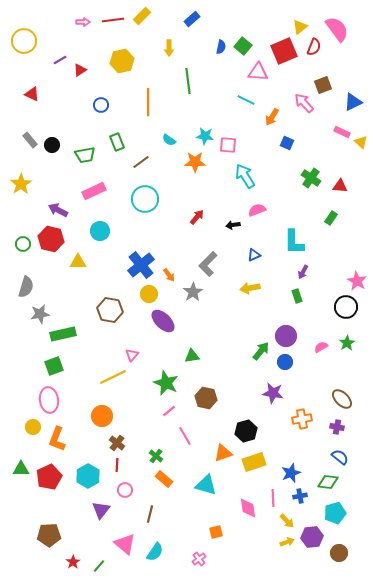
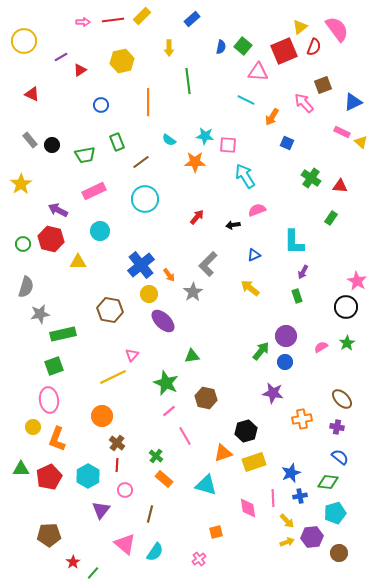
purple line at (60, 60): moved 1 px right, 3 px up
yellow arrow at (250, 288): rotated 48 degrees clockwise
green line at (99, 566): moved 6 px left, 7 px down
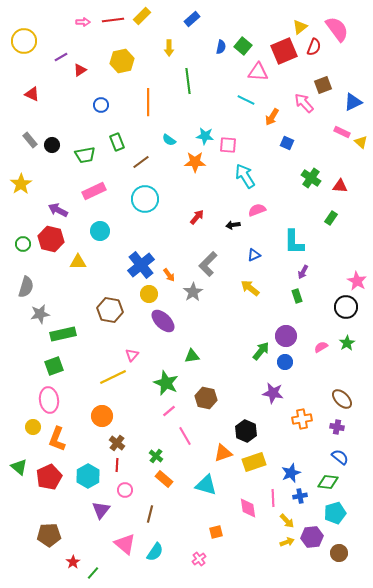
black hexagon at (246, 431): rotated 20 degrees counterclockwise
green triangle at (21, 469): moved 2 px left, 2 px up; rotated 42 degrees clockwise
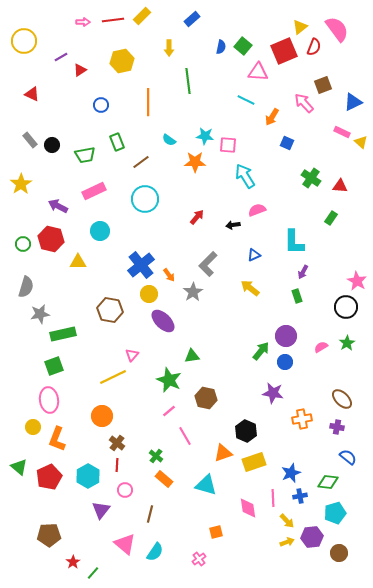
purple arrow at (58, 210): moved 4 px up
green star at (166, 383): moved 3 px right, 3 px up
blue semicircle at (340, 457): moved 8 px right
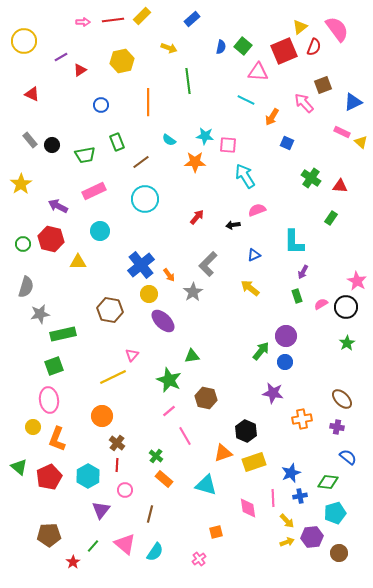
yellow arrow at (169, 48): rotated 70 degrees counterclockwise
pink semicircle at (321, 347): moved 43 px up
green line at (93, 573): moved 27 px up
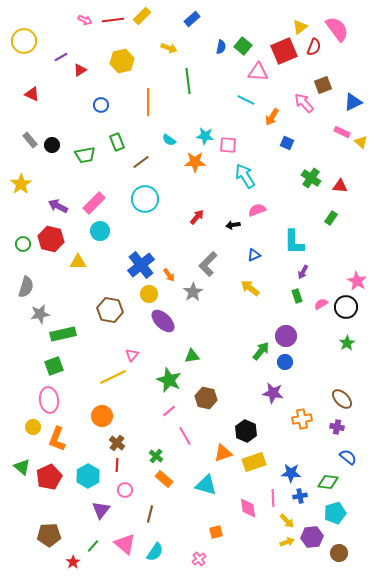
pink arrow at (83, 22): moved 2 px right, 2 px up; rotated 24 degrees clockwise
pink rectangle at (94, 191): moved 12 px down; rotated 20 degrees counterclockwise
green triangle at (19, 467): moved 3 px right
blue star at (291, 473): rotated 24 degrees clockwise
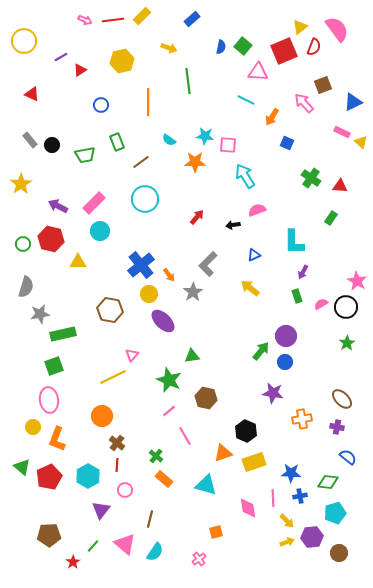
brown line at (150, 514): moved 5 px down
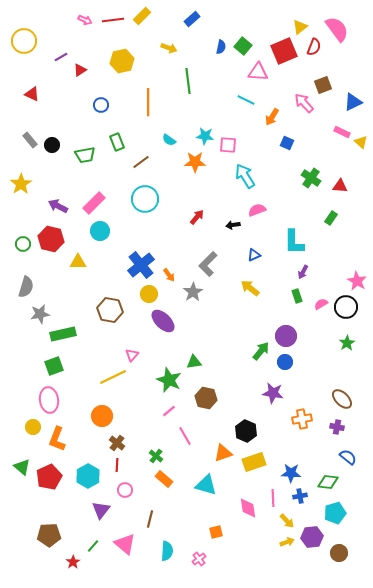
green triangle at (192, 356): moved 2 px right, 6 px down
cyan semicircle at (155, 552): moved 12 px right, 1 px up; rotated 30 degrees counterclockwise
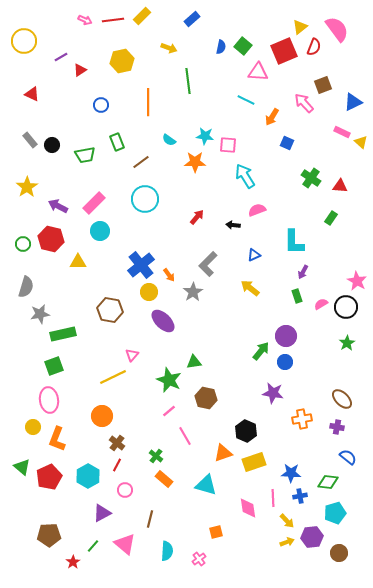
yellow star at (21, 184): moved 6 px right, 3 px down
black arrow at (233, 225): rotated 16 degrees clockwise
yellow circle at (149, 294): moved 2 px up
red line at (117, 465): rotated 24 degrees clockwise
purple triangle at (101, 510): moved 1 px right, 3 px down; rotated 24 degrees clockwise
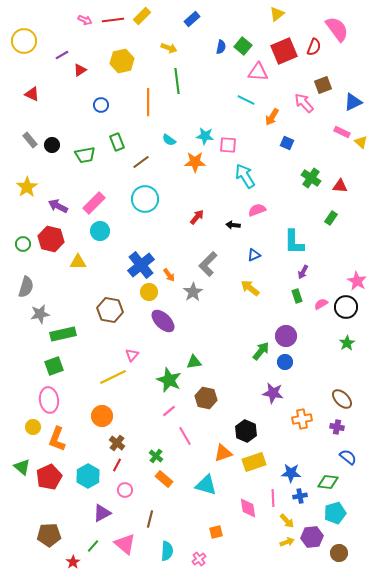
yellow triangle at (300, 27): moved 23 px left, 13 px up
purple line at (61, 57): moved 1 px right, 2 px up
green line at (188, 81): moved 11 px left
